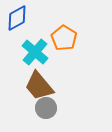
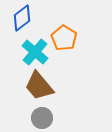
blue diamond: moved 5 px right; rotated 8 degrees counterclockwise
gray circle: moved 4 px left, 10 px down
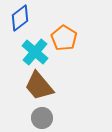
blue diamond: moved 2 px left
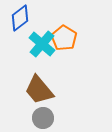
cyan cross: moved 7 px right, 8 px up
brown trapezoid: moved 4 px down
gray circle: moved 1 px right
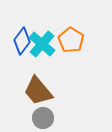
blue diamond: moved 2 px right, 23 px down; rotated 16 degrees counterclockwise
orange pentagon: moved 7 px right, 2 px down
brown trapezoid: moved 1 px left, 1 px down
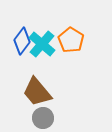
brown trapezoid: moved 1 px left, 1 px down
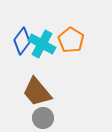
cyan cross: rotated 12 degrees counterclockwise
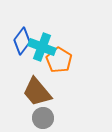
orange pentagon: moved 12 px left, 20 px down
cyan cross: moved 3 px down; rotated 8 degrees counterclockwise
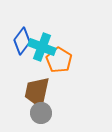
brown trapezoid: rotated 52 degrees clockwise
gray circle: moved 2 px left, 5 px up
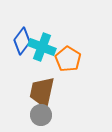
orange pentagon: moved 9 px right, 1 px up
brown trapezoid: moved 5 px right
gray circle: moved 2 px down
